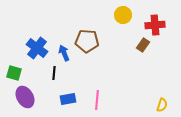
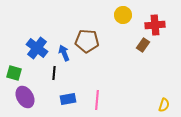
yellow semicircle: moved 2 px right
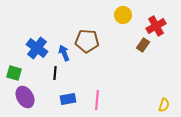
red cross: moved 1 px right, 1 px down; rotated 24 degrees counterclockwise
black line: moved 1 px right
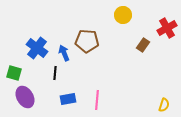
red cross: moved 11 px right, 2 px down
